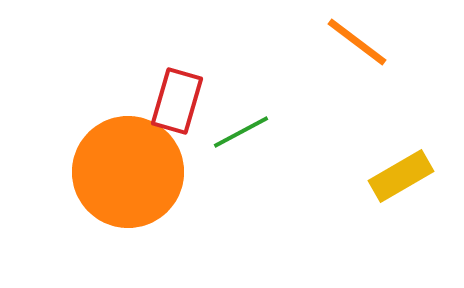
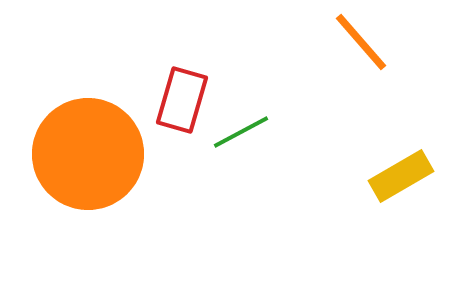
orange line: moved 4 px right; rotated 12 degrees clockwise
red rectangle: moved 5 px right, 1 px up
orange circle: moved 40 px left, 18 px up
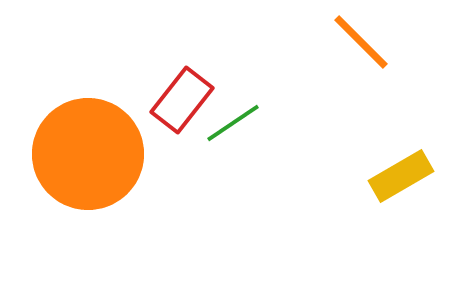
orange line: rotated 4 degrees counterclockwise
red rectangle: rotated 22 degrees clockwise
green line: moved 8 px left, 9 px up; rotated 6 degrees counterclockwise
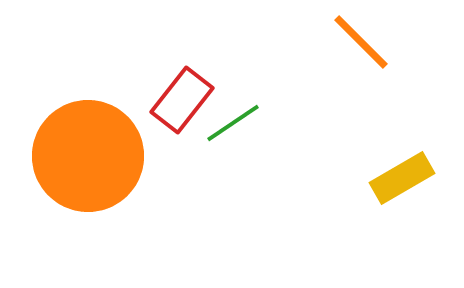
orange circle: moved 2 px down
yellow rectangle: moved 1 px right, 2 px down
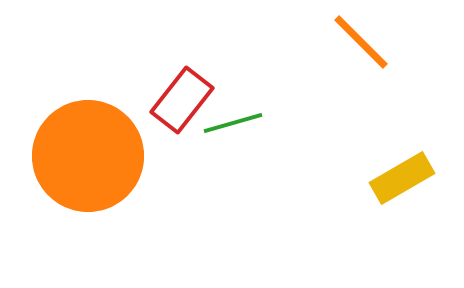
green line: rotated 18 degrees clockwise
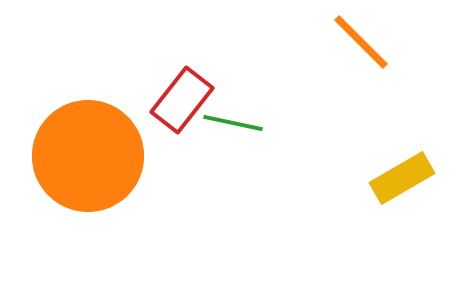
green line: rotated 28 degrees clockwise
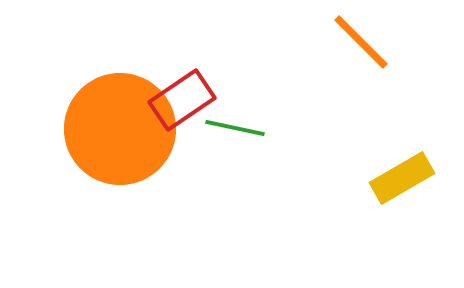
red rectangle: rotated 18 degrees clockwise
green line: moved 2 px right, 5 px down
orange circle: moved 32 px right, 27 px up
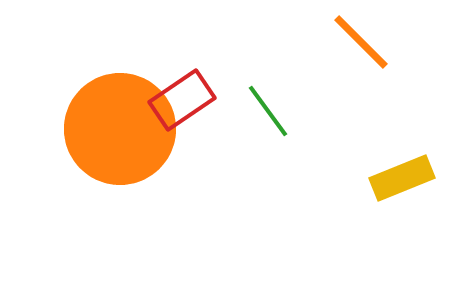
green line: moved 33 px right, 17 px up; rotated 42 degrees clockwise
yellow rectangle: rotated 8 degrees clockwise
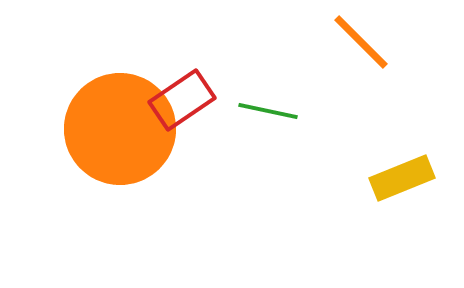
green line: rotated 42 degrees counterclockwise
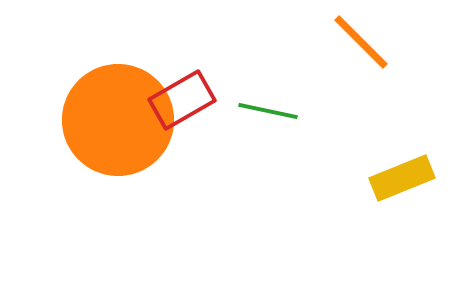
red rectangle: rotated 4 degrees clockwise
orange circle: moved 2 px left, 9 px up
